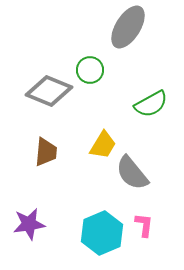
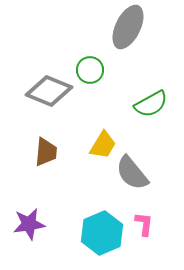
gray ellipse: rotated 6 degrees counterclockwise
pink L-shape: moved 1 px up
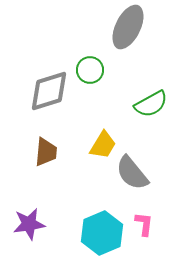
gray diamond: rotated 39 degrees counterclockwise
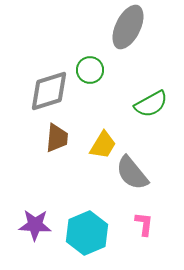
brown trapezoid: moved 11 px right, 14 px up
purple star: moved 6 px right, 1 px down; rotated 12 degrees clockwise
cyan hexagon: moved 15 px left
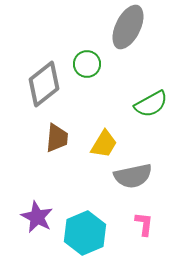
green circle: moved 3 px left, 6 px up
gray diamond: moved 5 px left, 7 px up; rotated 21 degrees counterclockwise
yellow trapezoid: moved 1 px right, 1 px up
gray semicircle: moved 1 px right, 3 px down; rotated 63 degrees counterclockwise
purple star: moved 2 px right, 8 px up; rotated 24 degrees clockwise
cyan hexagon: moved 2 px left
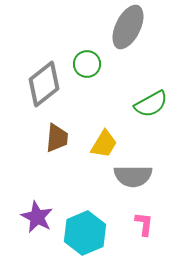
gray semicircle: rotated 12 degrees clockwise
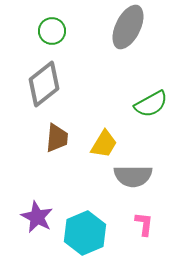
green circle: moved 35 px left, 33 px up
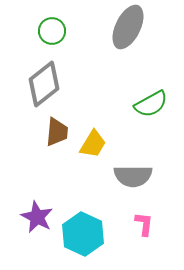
brown trapezoid: moved 6 px up
yellow trapezoid: moved 11 px left
cyan hexagon: moved 2 px left, 1 px down; rotated 12 degrees counterclockwise
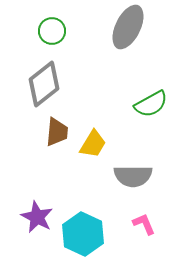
pink L-shape: rotated 30 degrees counterclockwise
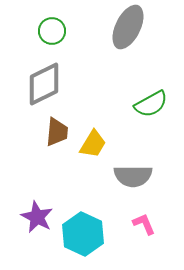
gray diamond: rotated 12 degrees clockwise
